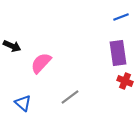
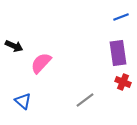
black arrow: moved 2 px right
red cross: moved 2 px left, 1 px down
gray line: moved 15 px right, 3 px down
blue triangle: moved 2 px up
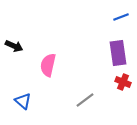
pink semicircle: moved 7 px right, 2 px down; rotated 30 degrees counterclockwise
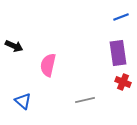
gray line: rotated 24 degrees clockwise
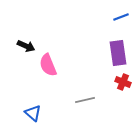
black arrow: moved 12 px right
pink semicircle: rotated 35 degrees counterclockwise
blue triangle: moved 10 px right, 12 px down
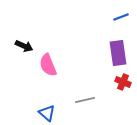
black arrow: moved 2 px left
blue triangle: moved 14 px right
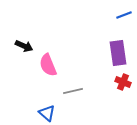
blue line: moved 3 px right, 2 px up
gray line: moved 12 px left, 9 px up
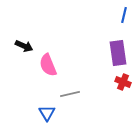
blue line: rotated 56 degrees counterclockwise
gray line: moved 3 px left, 3 px down
blue triangle: rotated 18 degrees clockwise
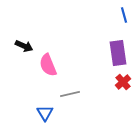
blue line: rotated 28 degrees counterclockwise
red cross: rotated 28 degrees clockwise
blue triangle: moved 2 px left
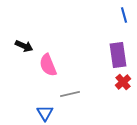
purple rectangle: moved 2 px down
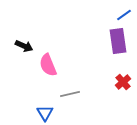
blue line: rotated 70 degrees clockwise
purple rectangle: moved 14 px up
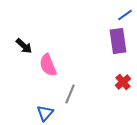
blue line: moved 1 px right
black arrow: rotated 18 degrees clockwise
gray line: rotated 54 degrees counterclockwise
blue triangle: rotated 12 degrees clockwise
